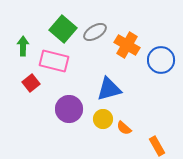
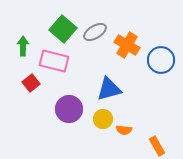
orange semicircle: moved 2 px down; rotated 35 degrees counterclockwise
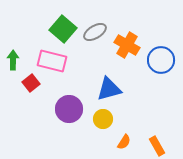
green arrow: moved 10 px left, 14 px down
pink rectangle: moved 2 px left
orange semicircle: moved 12 px down; rotated 63 degrees counterclockwise
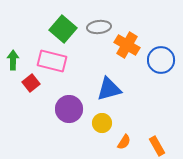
gray ellipse: moved 4 px right, 5 px up; rotated 25 degrees clockwise
yellow circle: moved 1 px left, 4 px down
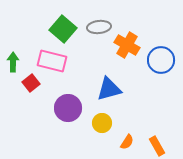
green arrow: moved 2 px down
purple circle: moved 1 px left, 1 px up
orange semicircle: moved 3 px right
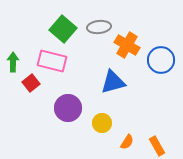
blue triangle: moved 4 px right, 7 px up
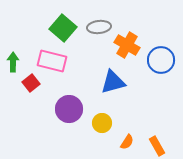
green square: moved 1 px up
purple circle: moved 1 px right, 1 px down
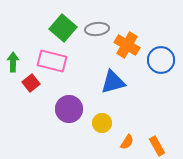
gray ellipse: moved 2 px left, 2 px down
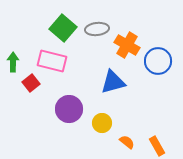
blue circle: moved 3 px left, 1 px down
orange semicircle: rotated 84 degrees counterclockwise
